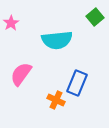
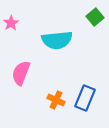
pink semicircle: moved 1 px up; rotated 15 degrees counterclockwise
blue rectangle: moved 8 px right, 15 px down
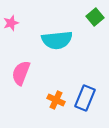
pink star: rotated 14 degrees clockwise
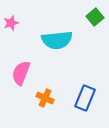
orange cross: moved 11 px left, 2 px up
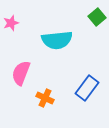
green square: moved 2 px right
blue rectangle: moved 2 px right, 10 px up; rotated 15 degrees clockwise
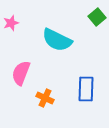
cyan semicircle: rotated 32 degrees clockwise
blue rectangle: moved 1 px left, 1 px down; rotated 35 degrees counterclockwise
